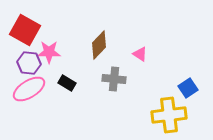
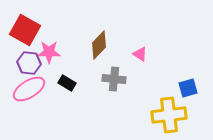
blue square: rotated 18 degrees clockwise
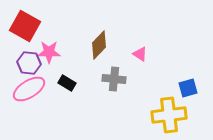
red square: moved 4 px up
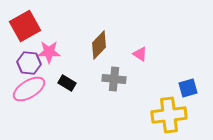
red square: rotated 32 degrees clockwise
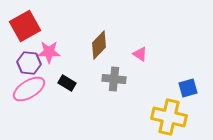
yellow cross: moved 2 px down; rotated 20 degrees clockwise
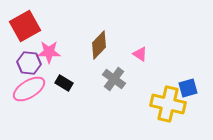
gray cross: rotated 30 degrees clockwise
black rectangle: moved 3 px left
yellow cross: moved 1 px left, 13 px up
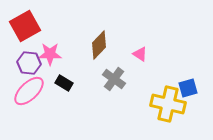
pink star: moved 1 px right, 2 px down
pink ellipse: moved 2 px down; rotated 12 degrees counterclockwise
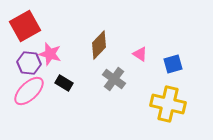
pink star: rotated 15 degrees clockwise
blue square: moved 15 px left, 24 px up
